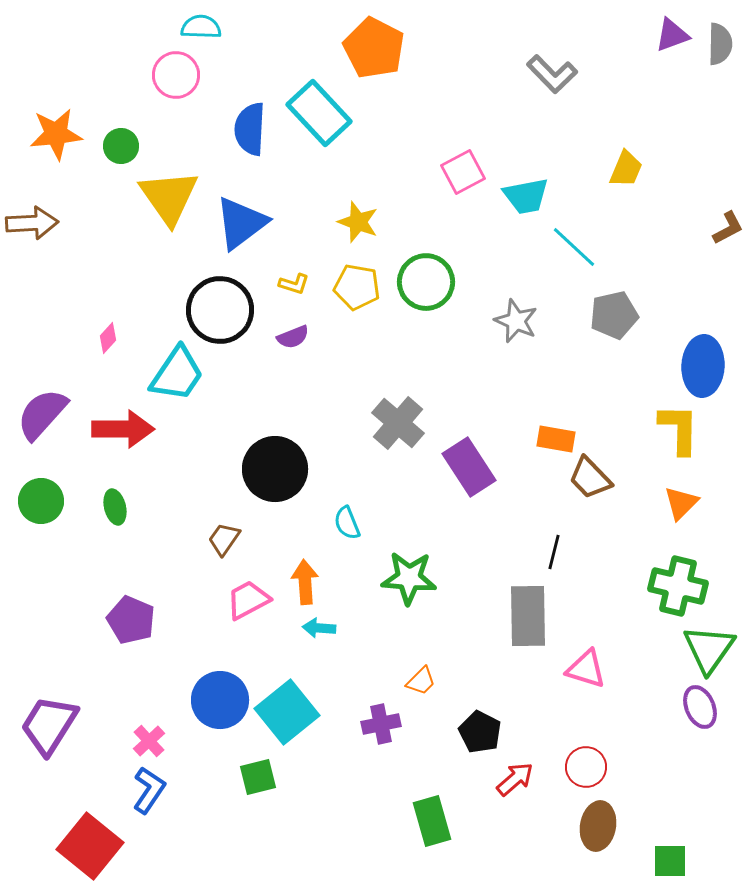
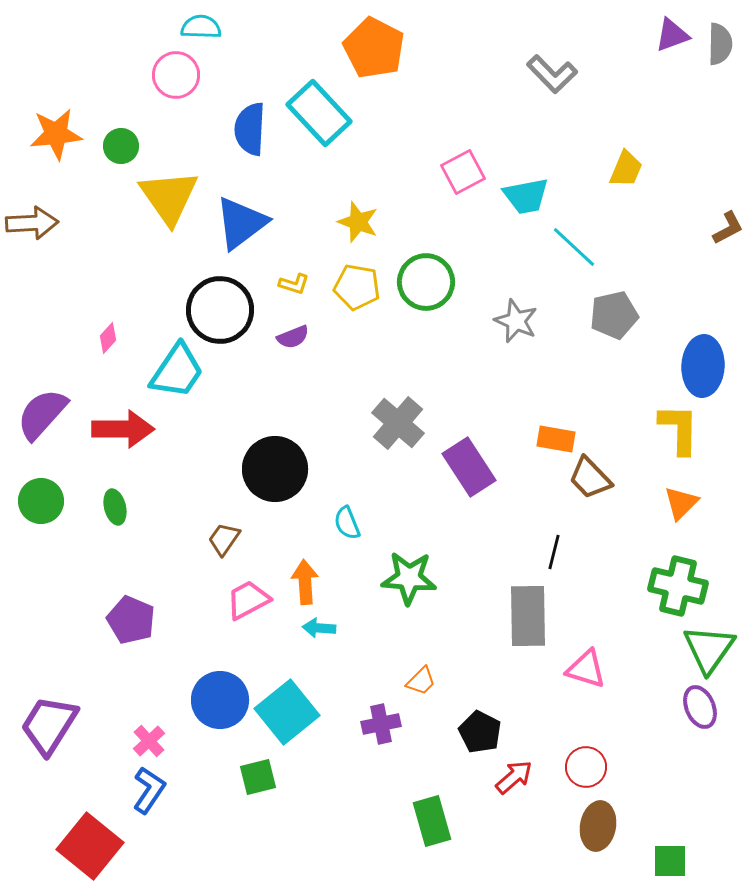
cyan trapezoid at (177, 374): moved 3 px up
red arrow at (515, 779): moved 1 px left, 2 px up
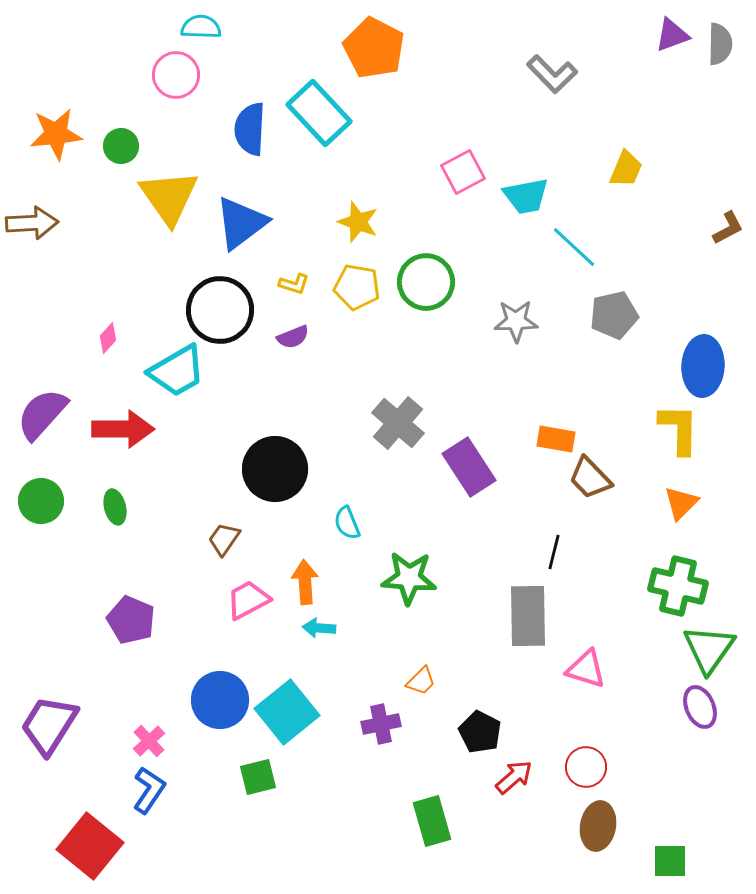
gray star at (516, 321): rotated 24 degrees counterclockwise
cyan trapezoid at (177, 371): rotated 26 degrees clockwise
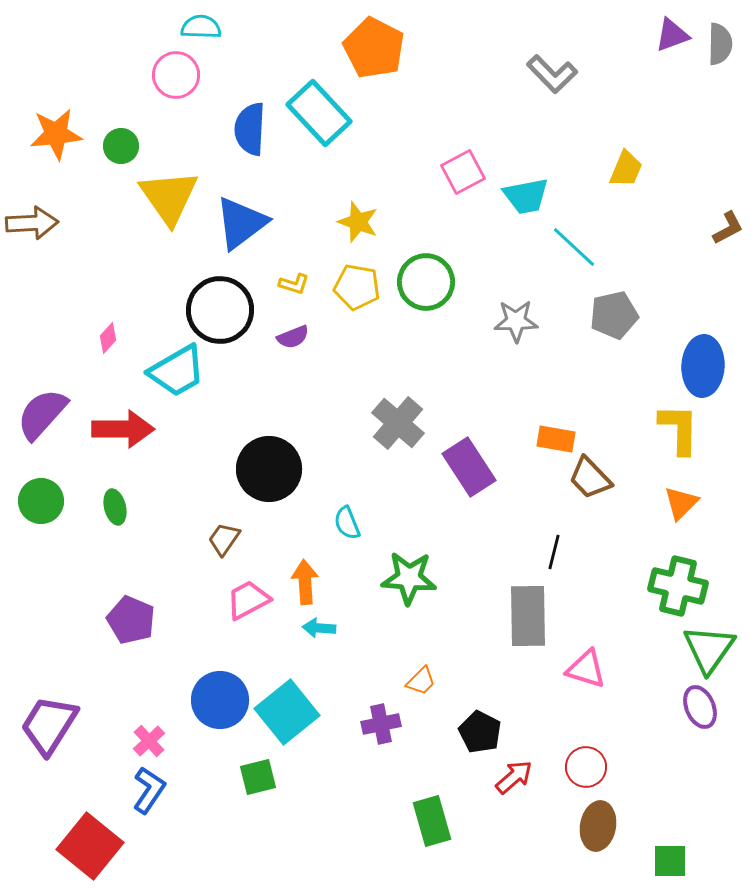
black circle at (275, 469): moved 6 px left
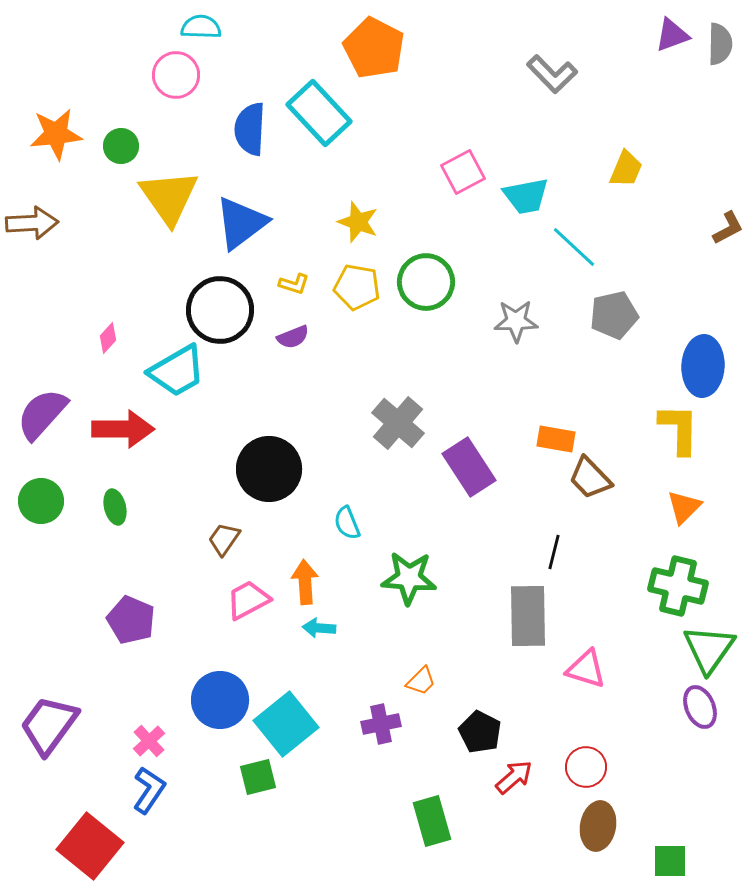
orange triangle at (681, 503): moved 3 px right, 4 px down
cyan square at (287, 712): moved 1 px left, 12 px down
purple trapezoid at (49, 725): rotated 4 degrees clockwise
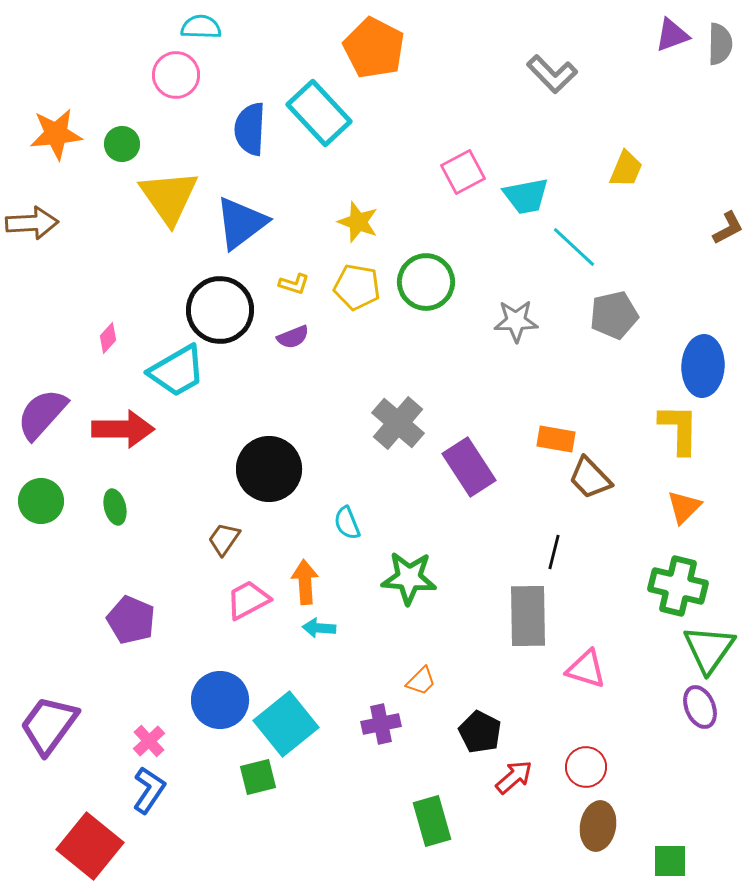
green circle at (121, 146): moved 1 px right, 2 px up
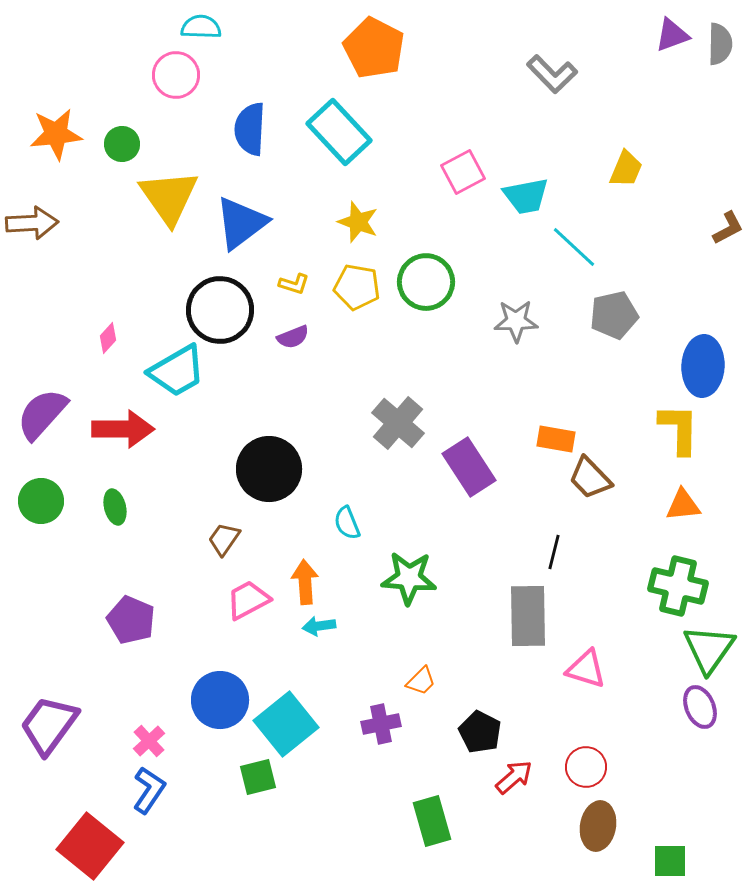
cyan rectangle at (319, 113): moved 20 px right, 19 px down
orange triangle at (684, 507): moved 1 px left, 2 px up; rotated 39 degrees clockwise
cyan arrow at (319, 628): moved 2 px up; rotated 12 degrees counterclockwise
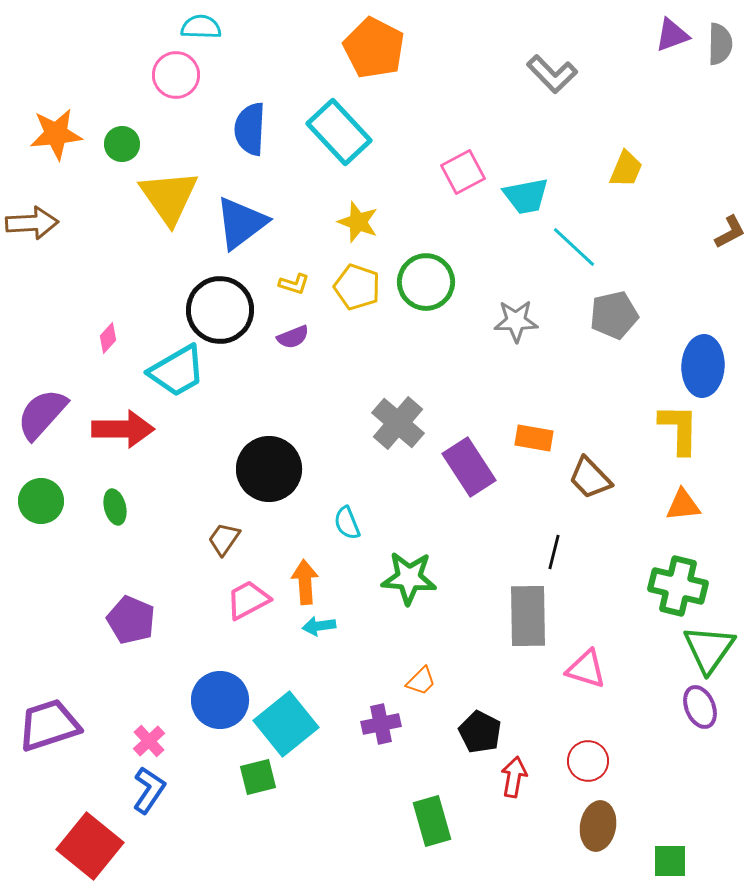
brown L-shape at (728, 228): moved 2 px right, 4 px down
yellow pentagon at (357, 287): rotated 9 degrees clockwise
orange rectangle at (556, 439): moved 22 px left, 1 px up
purple trapezoid at (49, 725): rotated 36 degrees clockwise
red circle at (586, 767): moved 2 px right, 6 px up
red arrow at (514, 777): rotated 39 degrees counterclockwise
